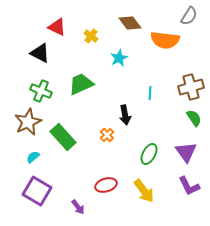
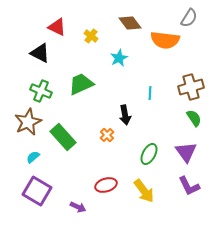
gray semicircle: moved 2 px down
purple arrow: rotated 28 degrees counterclockwise
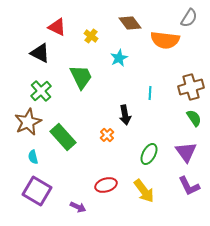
green trapezoid: moved 7 px up; rotated 88 degrees clockwise
green cross: rotated 25 degrees clockwise
cyan semicircle: rotated 64 degrees counterclockwise
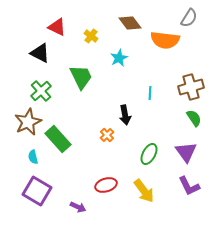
green rectangle: moved 5 px left, 2 px down
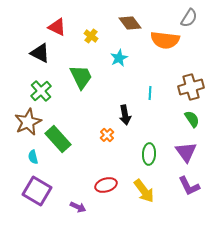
green semicircle: moved 2 px left, 1 px down
green ellipse: rotated 25 degrees counterclockwise
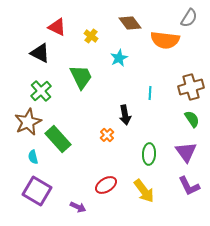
red ellipse: rotated 15 degrees counterclockwise
